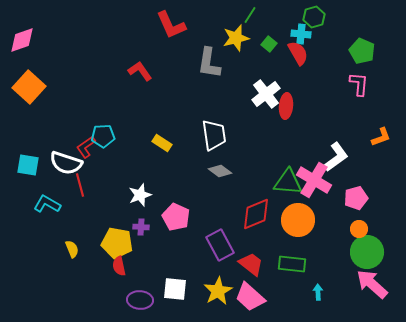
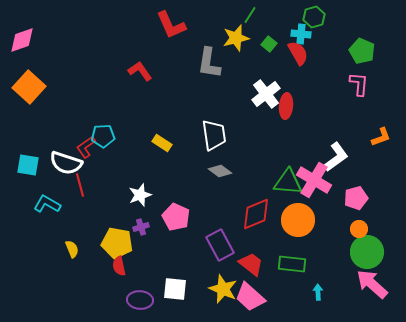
purple cross at (141, 227): rotated 21 degrees counterclockwise
yellow star at (218, 291): moved 5 px right, 2 px up; rotated 20 degrees counterclockwise
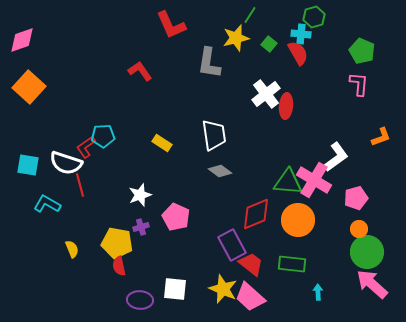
purple rectangle at (220, 245): moved 12 px right
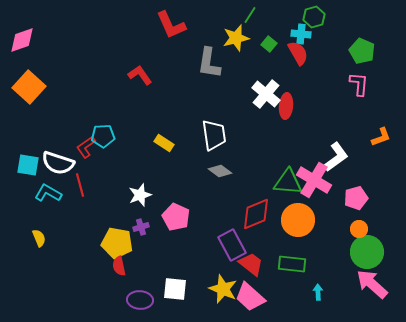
red L-shape at (140, 71): moved 4 px down
white cross at (266, 94): rotated 12 degrees counterclockwise
yellow rectangle at (162, 143): moved 2 px right
white semicircle at (66, 163): moved 8 px left
cyan L-shape at (47, 204): moved 1 px right, 11 px up
yellow semicircle at (72, 249): moved 33 px left, 11 px up
